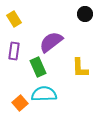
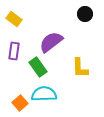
yellow rectangle: rotated 21 degrees counterclockwise
green rectangle: rotated 12 degrees counterclockwise
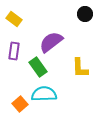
orange square: moved 1 px down
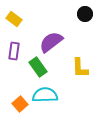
cyan semicircle: moved 1 px right, 1 px down
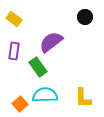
black circle: moved 3 px down
yellow L-shape: moved 3 px right, 30 px down
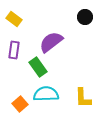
purple rectangle: moved 1 px up
cyan semicircle: moved 1 px right, 1 px up
